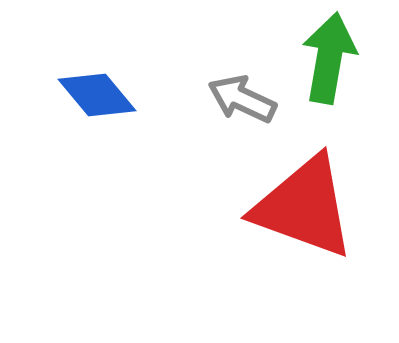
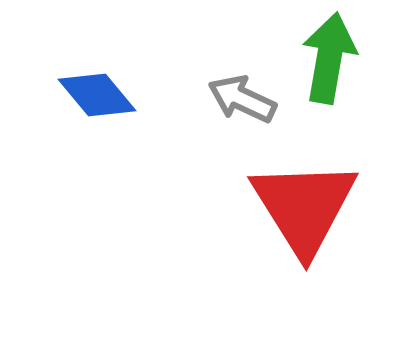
red triangle: rotated 38 degrees clockwise
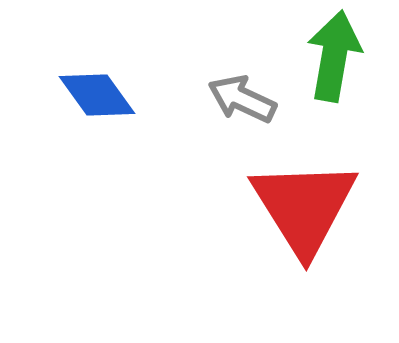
green arrow: moved 5 px right, 2 px up
blue diamond: rotated 4 degrees clockwise
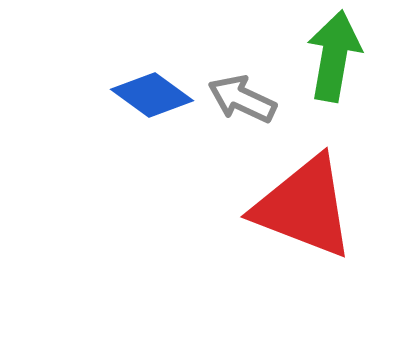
blue diamond: moved 55 px right; rotated 18 degrees counterclockwise
red triangle: rotated 37 degrees counterclockwise
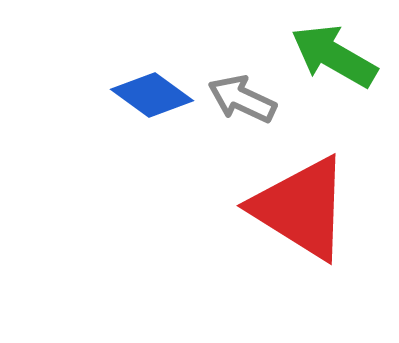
green arrow: rotated 70 degrees counterclockwise
red triangle: moved 3 px left, 1 px down; rotated 11 degrees clockwise
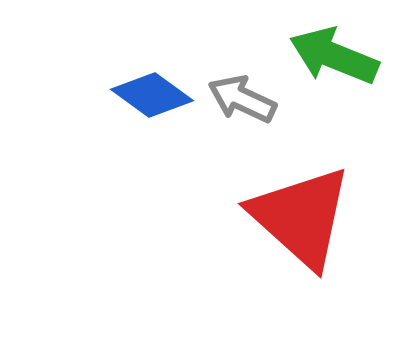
green arrow: rotated 8 degrees counterclockwise
red triangle: moved 9 px down; rotated 10 degrees clockwise
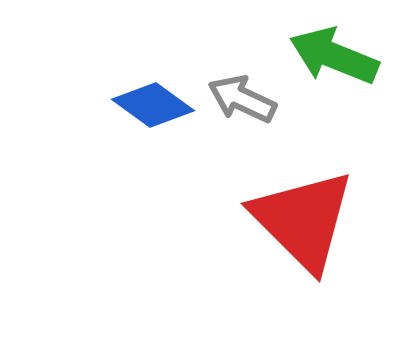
blue diamond: moved 1 px right, 10 px down
red triangle: moved 2 px right, 3 px down; rotated 3 degrees clockwise
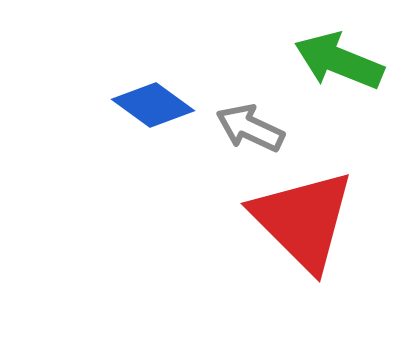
green arrow: moved 5 px right, 5 px down
gray arrow: moved 8 px right, 29 px down
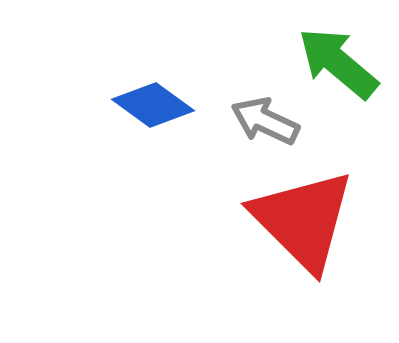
green arrow: moved 1 px left, 2 px down; rotated 18 degrees clockwise
gray arrow: moved 15 px right, 7 px up
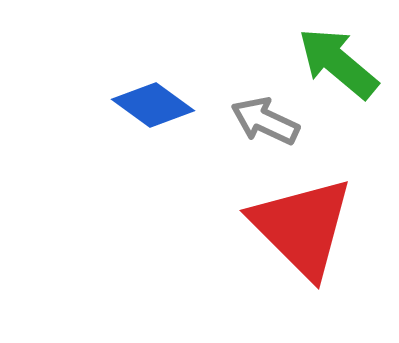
red triangle: moved 1 px left, 7 px down
